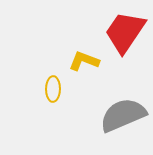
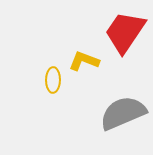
yellow ellipse: moved 9 px up
gray semicircle: moved 2 px up
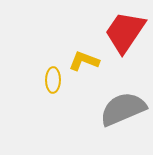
gray semicircle: moved 4 px up
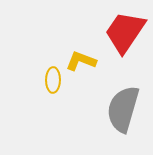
yellow L-shape: moved 3 px left
gray semicircle: rotated 51 degrees counterclockwise
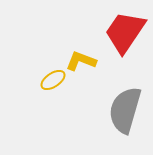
yellow ellipse: rotated 55 degrees clockwise
gray semicircle: moved 2 px right, 1 px down
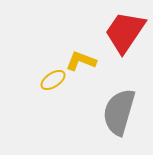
gray semicircle: moved 6 px left, 2 px down
